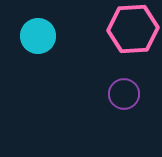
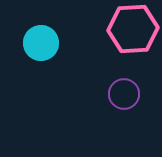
cyan circle: moved 3 px right, 7 px down
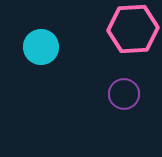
cyan circle: moved 4 px down
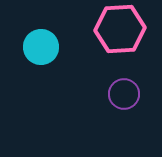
pink hexagon: moved 13 px left
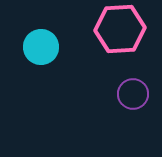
purple circle: moved 9 px right
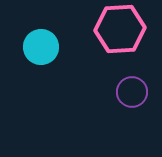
purple circle: moved 1 px left, 2 px up
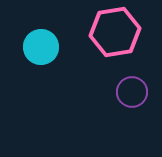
pink hexagon: moved 5 px left, 3 px down; rotated 6 degrees counterclockwise
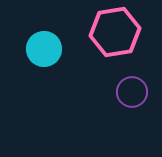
cyan circle: moved 3 px right, 2 px down
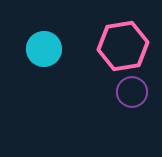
pink hexagon: moved 8 px right, 14 px down
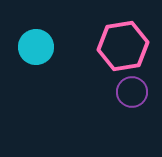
cyan circle: moved 8 px left, 2 px up
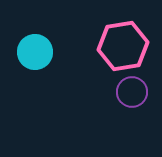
cyan circle: moved 1 px left, 5 px down
